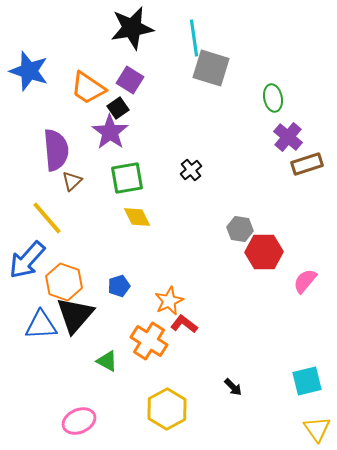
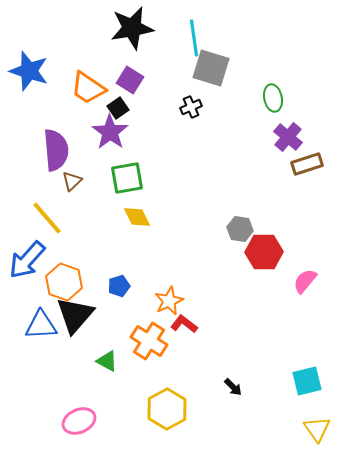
black cross: moved 63 px up; rotated 15 degrees clockwise
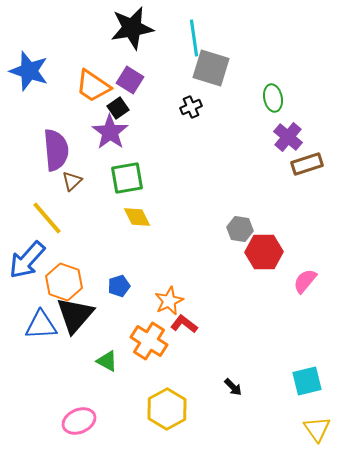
orange trapezoid: moved 5 px right, 2 px up
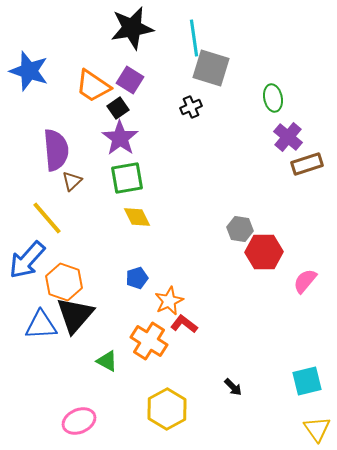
purple star: moved 10 px right, 6 px down
blue pentagon: moved 18 px right, 8 px up
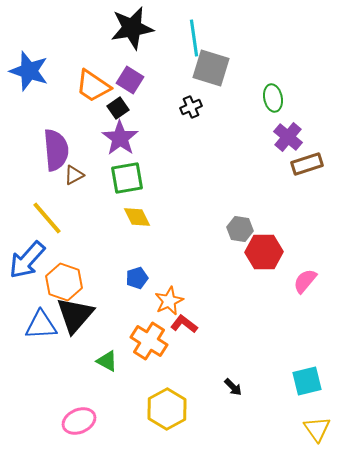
brown triangle: moved 2 px right, 6 px up; rotated 15 degrees clockwise
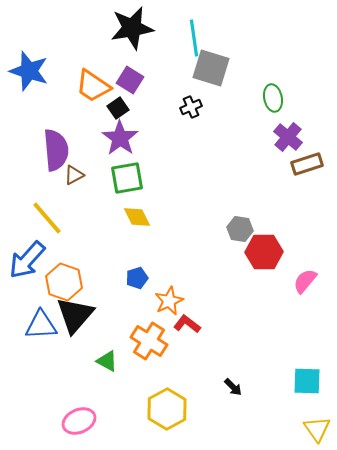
red L-shape: moved 3 px right
cyan square: rotated 16 degrees clockwise
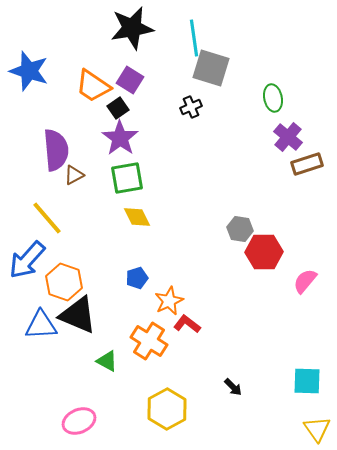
black triangle: moved 3 px right; rotated 48 degrees counterclockwise
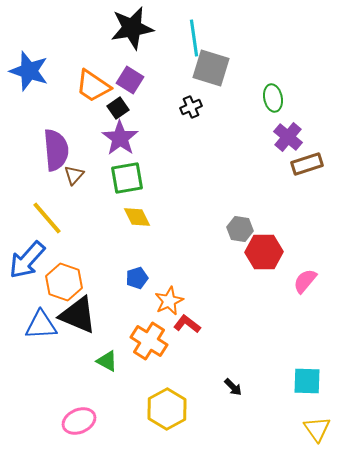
brown triangle: rotated 20 degrees counterclockwise
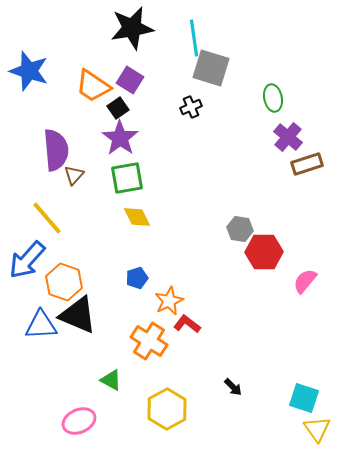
green triangle: moved 4 px right, 19 px down
cyan square: moved 3 px left, 17 px down; rotated 16 degrees clockwise
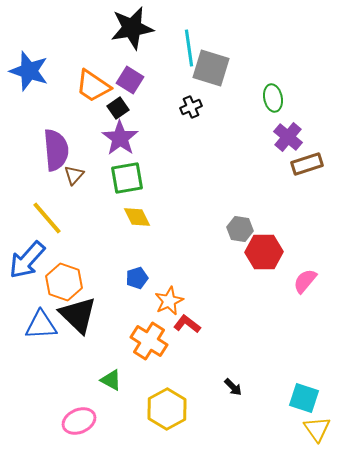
cyan line: moved 5 px left, 10 px down
black triangle: rotated 21 degrees clockwise
